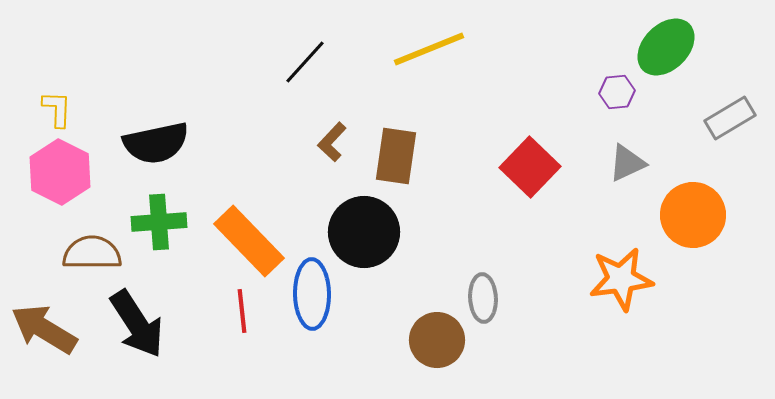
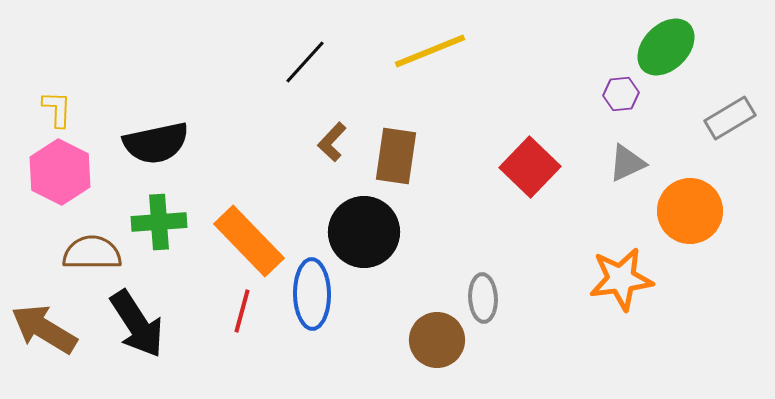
yellow line: moved 1 px right, 2 px down
purple hexagon: moved 4 px right, 2 px down
orange circle: moved 3 px left, 4 px up
red line: rotated 21 degrees clockwise
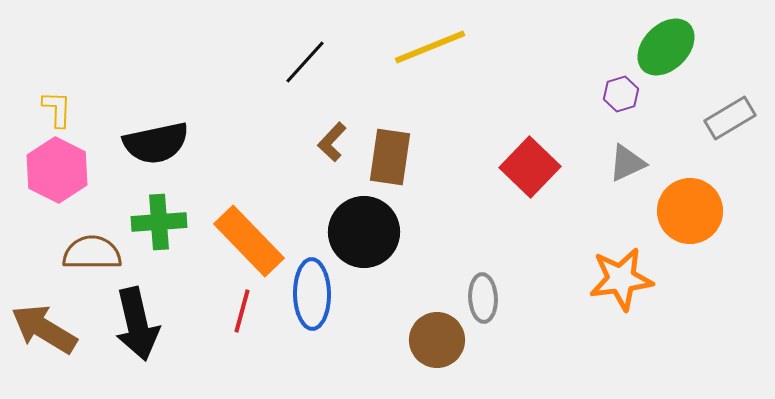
yellow line: moved 4 px up
purple hexagon: rotated 12 degrees counterclockwise
brown rectangle: moved 6 px left, 1 px down
pink hexagon: moved 3 px left, 2 px up
black arrow: rotated 20 degrees clockwise
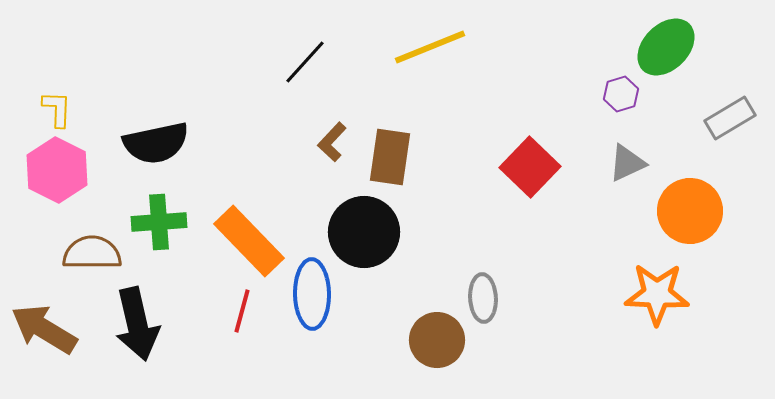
orange star: moved 36 px right, 15 px down; rotated 10 degrees clockwise
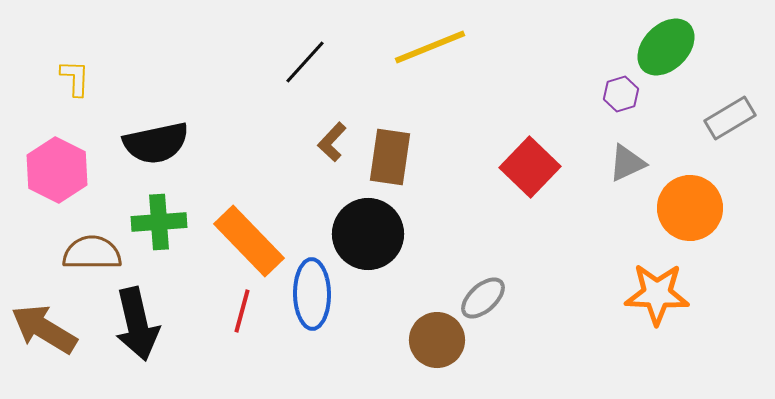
yellow L-shape: moved 18 px right, 31 px up
orange circle: moved 3 px up
black circle: moved 4 px right, 2 px down
gray ellipse: rotated 51 degrees clockwise
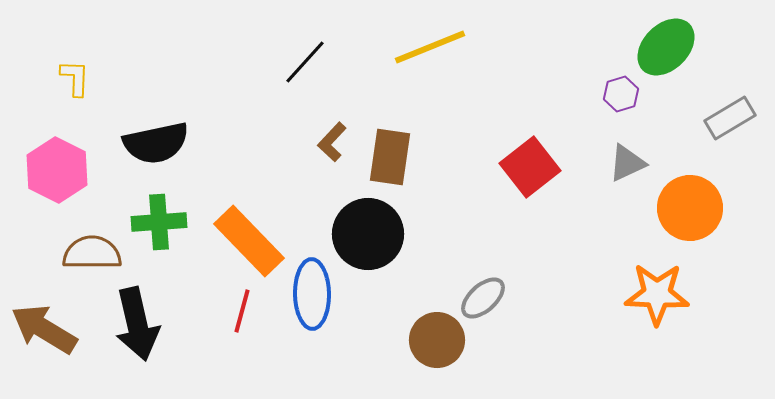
red square: rotated 8 degrees clockwise
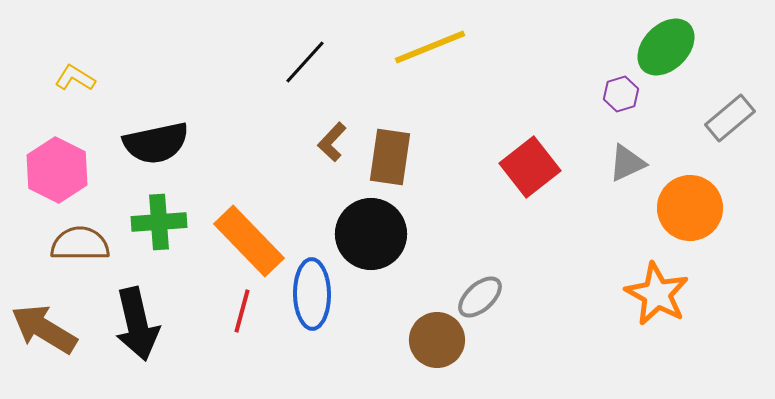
yellow L-shape: rotated 60 degrees counterclockwise
gray rectangle: rotated 9 degrees counterclockwise
black circle: moved 3 px right
brown semicircle: moved 12 px left, 9 px up
orange star: rotated 26 degrees clockwise
gray ellipse: moved 3 px left, 1 px up
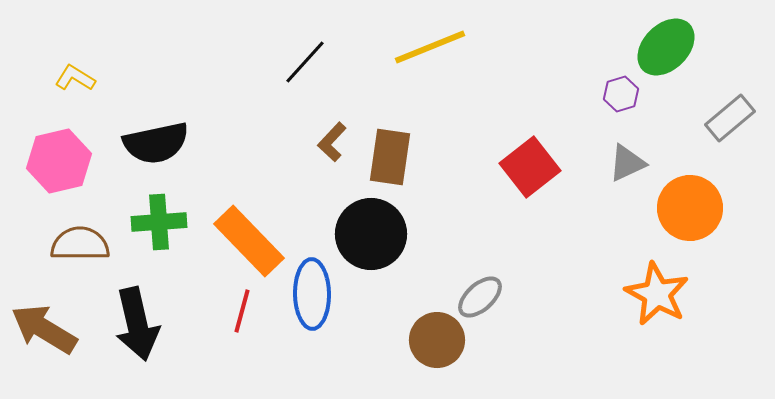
pink hexagon: moved 2 px right, 9 px up; rotated 20 degrees clockwise
